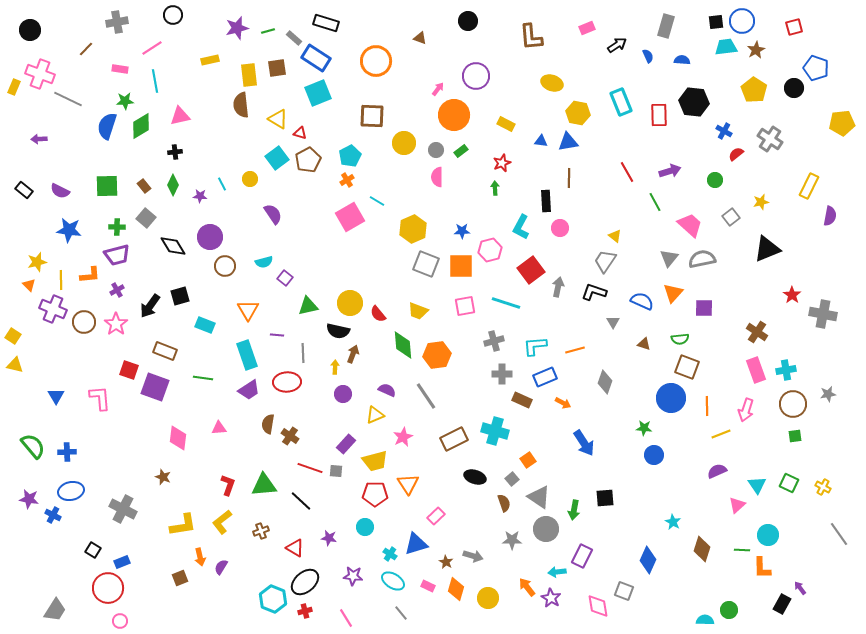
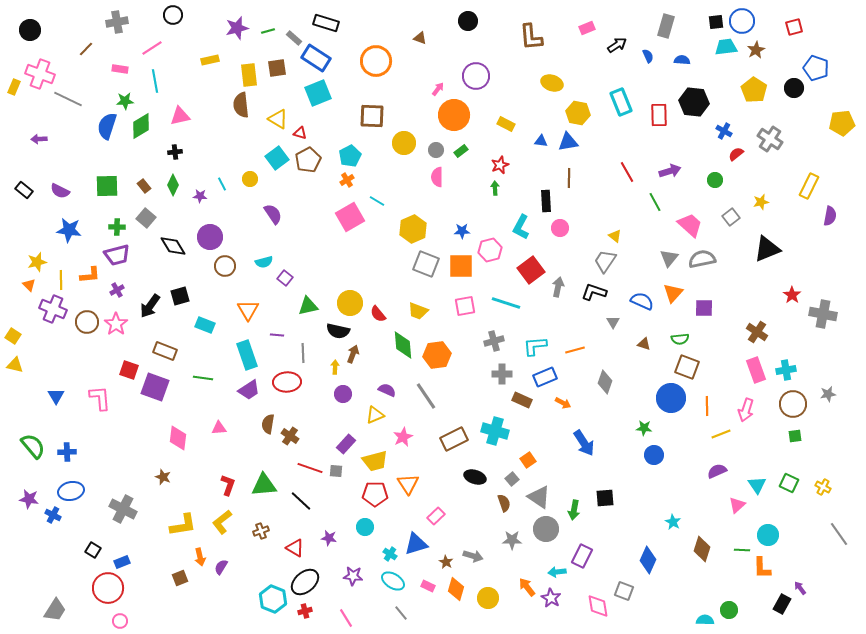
red star at (502, 163): moved 2 px left, 2 px down
brown circle at (84, 322): moved 3 px right
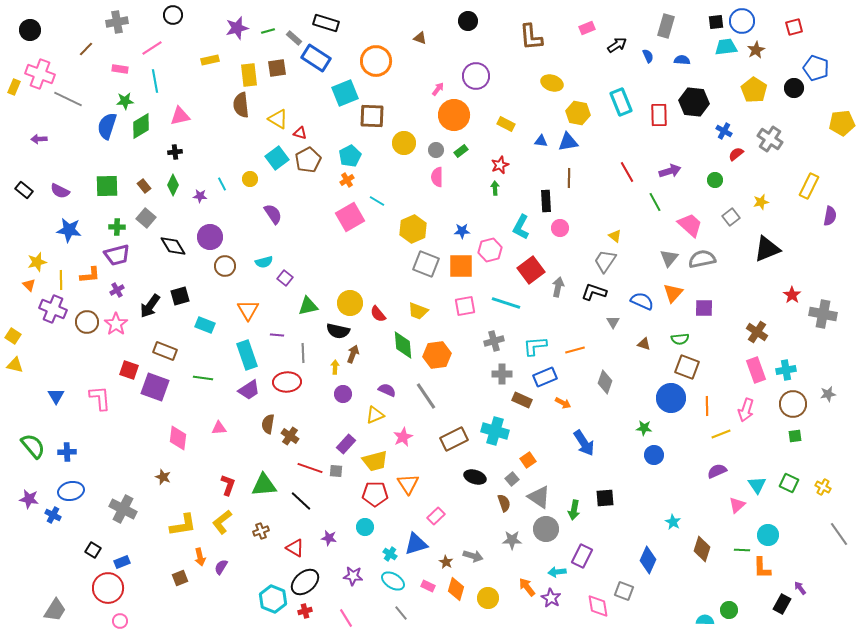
cyan square at (318, 93): moved 27 px right
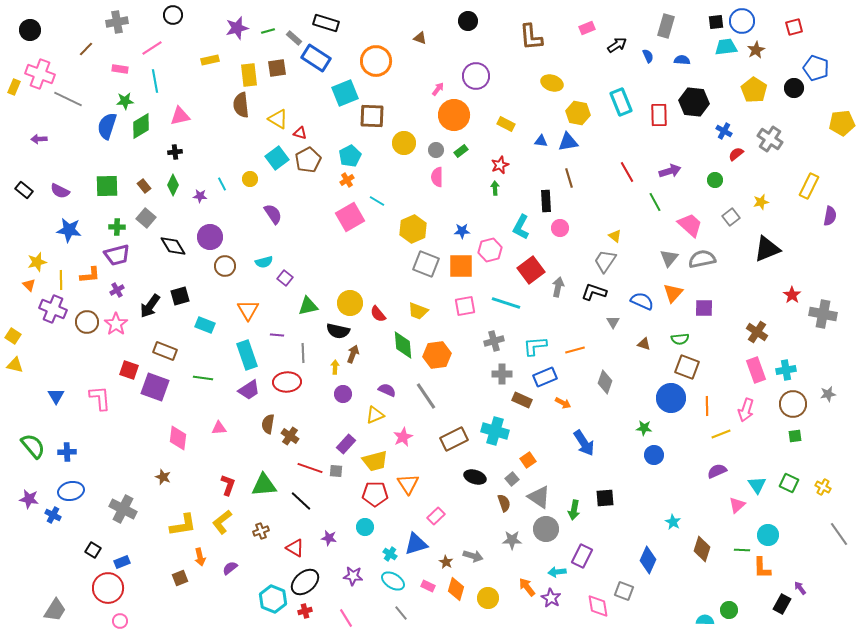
brown line at (569, 178): rotated 18 degrees counterclockwise
purple semicircle at (221, 567): moved 9 px right, 1 px down; rotated 21 degrees clockwise
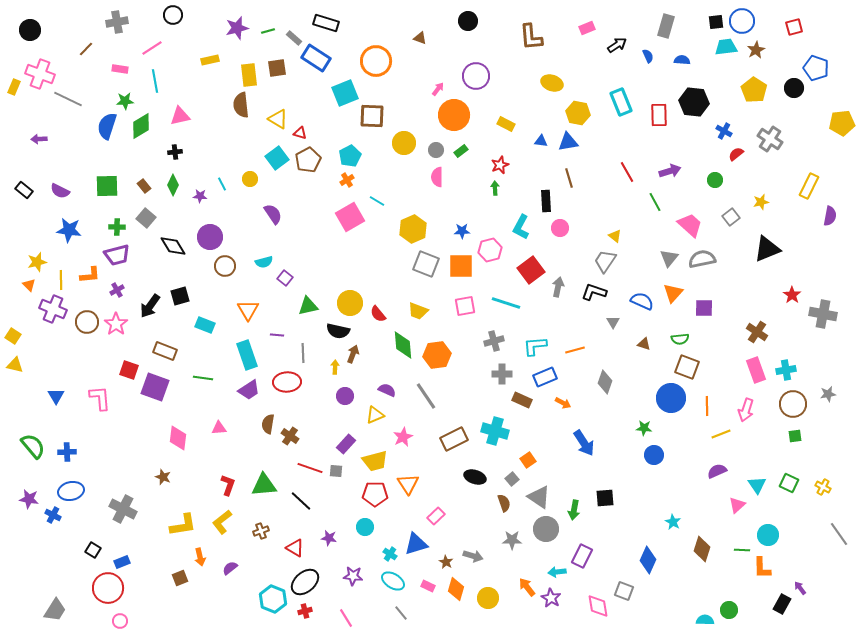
purple circle at (343, 394): moved 2 px right, 2 px down
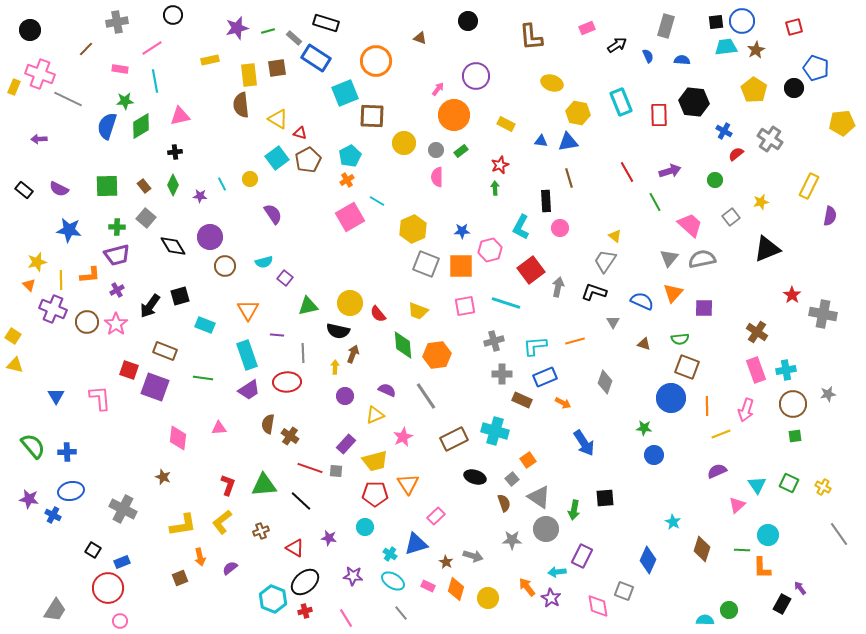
purple semicircle at (60, 191): moved 1 px left, 2 px up
orange line at (575, 350): moved 9 px up
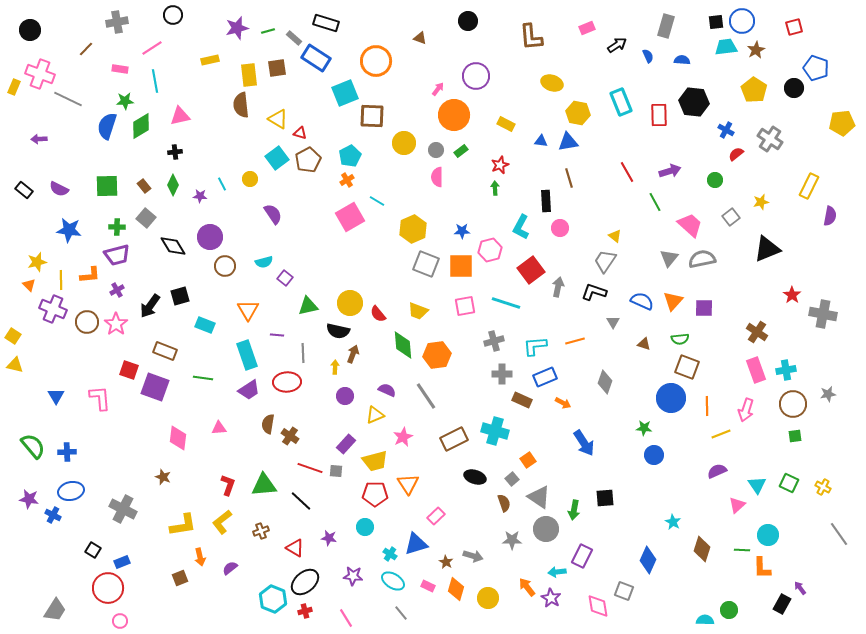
blue cross at (724, 131): moved 2 px right, 1 px up
orange triangle at (673, 293): moved 8 px down
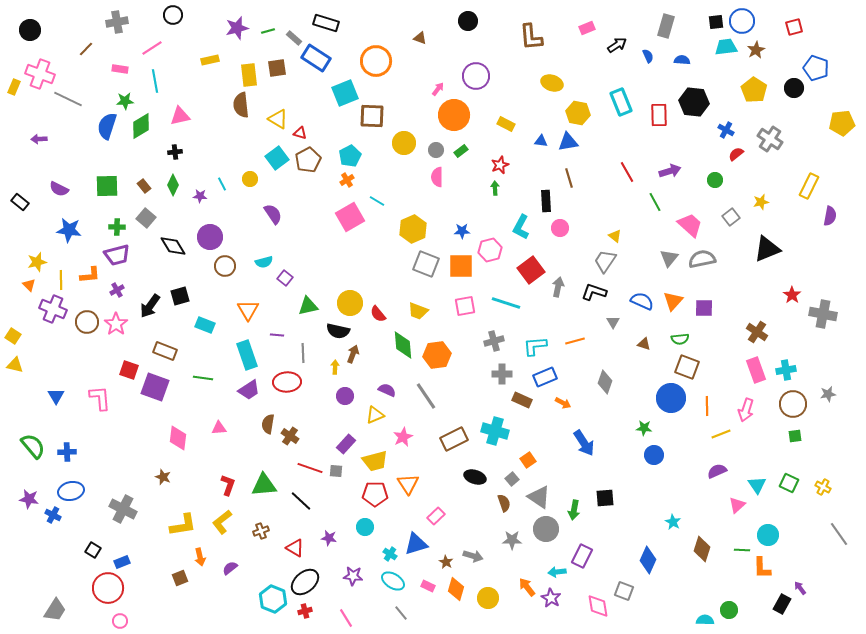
black rectangle at (24, 190): moved 4 px left, 12 px down
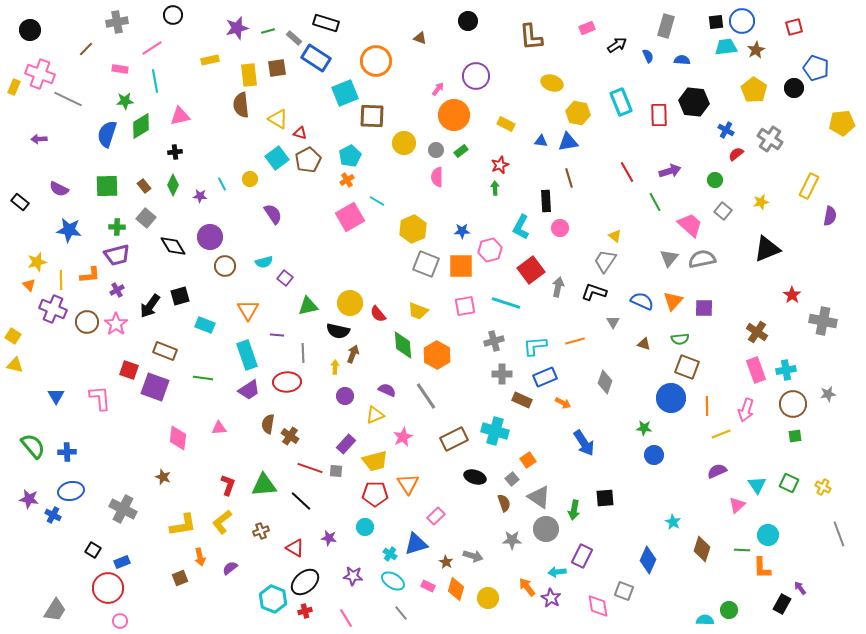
blue semicircle at (107, 126): moved 8 px down
gray square at (731, 217): moved 8 px left, 6 px up; rotated 12 degrees counterclockwise
gray cross at (823, 314): moved 7 px down
orange hexagon at (437, 355): rotated 24 degrees counterclockwise
gray line at (839, 534): rotated 15 degrees clockwise
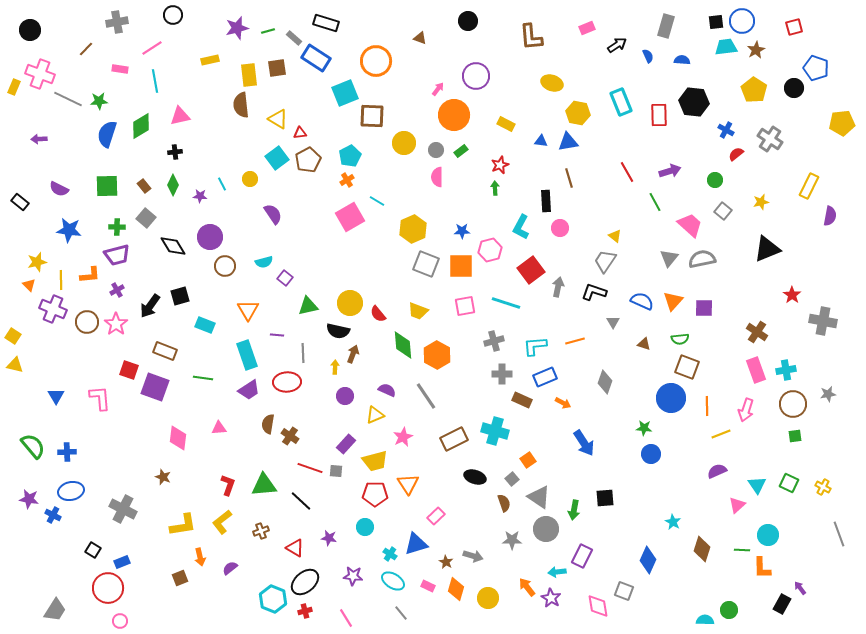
green star at (125, 101): moved 26 px left
red triangle at (300, 133): rotated 24 degrees counterclockwise
blue circle at (654, 455): moved 3 px left, 1 px up
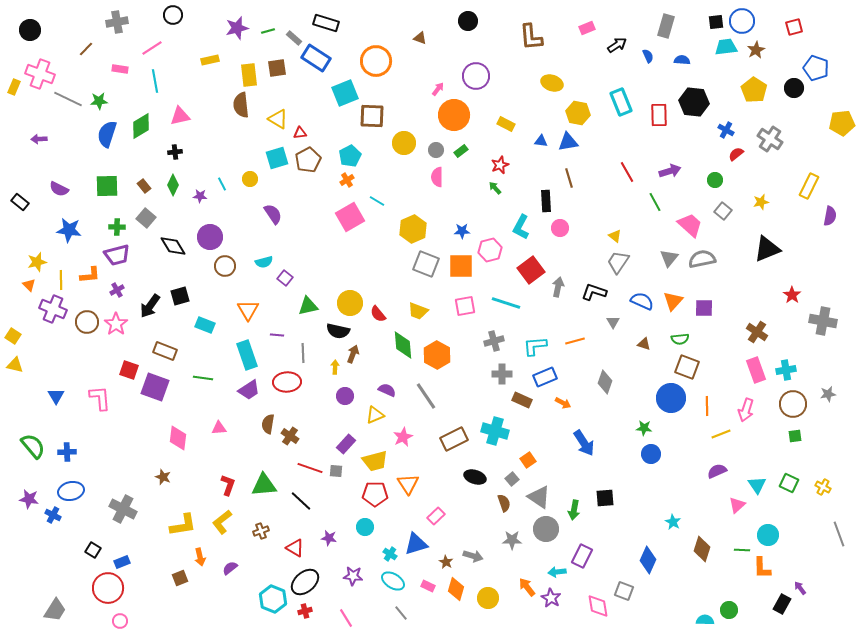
cyan square at (277, 158): rotated 20 degrees clockwise
green arrow at (495, 188): rotated 40 degrees counterclockwise
gray trapezoid at (605, 261): moved 13 px right, 1 px down
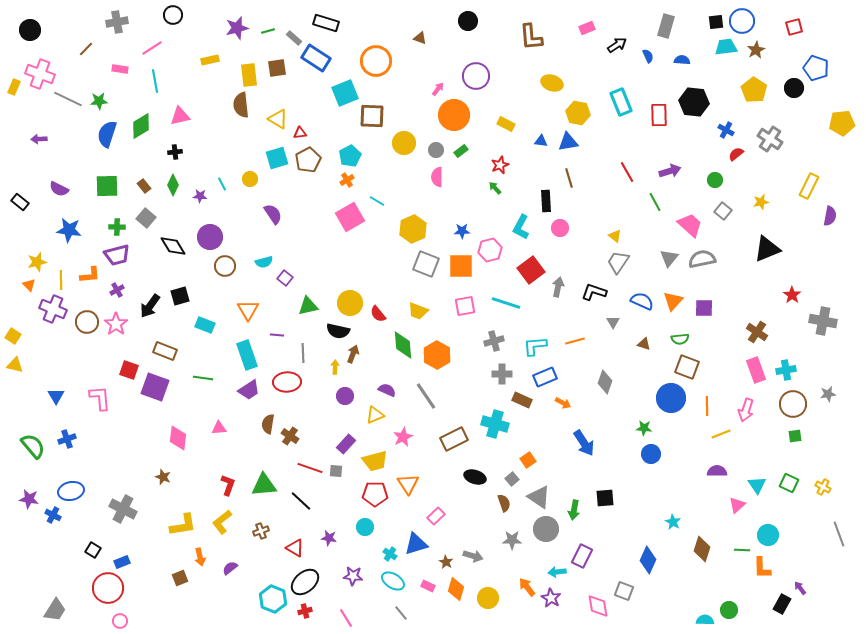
cyan cross at (495, 431): moved 7 px up
blue cross at (67, 452): moved 13 px up; rotated 18 degrees counterclockwise
purple semicircle at (717, 471): rotated 24 degrees clockwise
